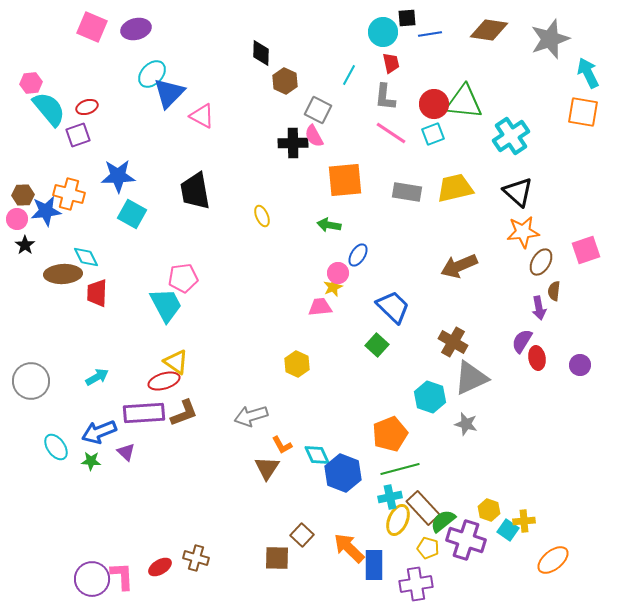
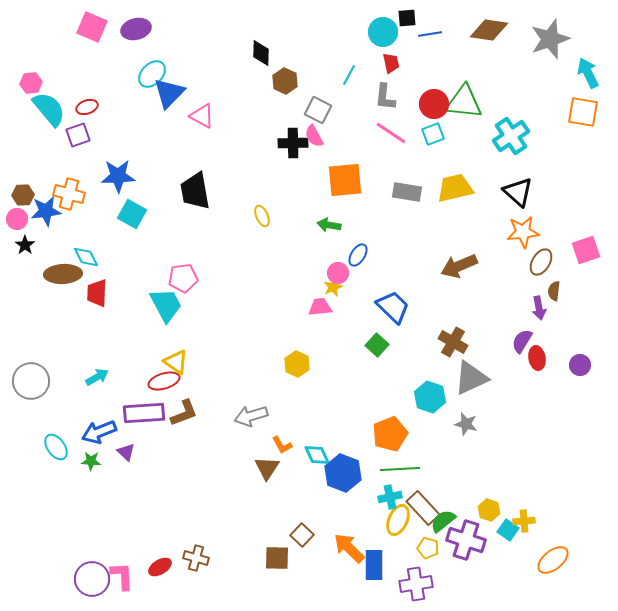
green line at (400, 469): rotated 12 degrees clockwise
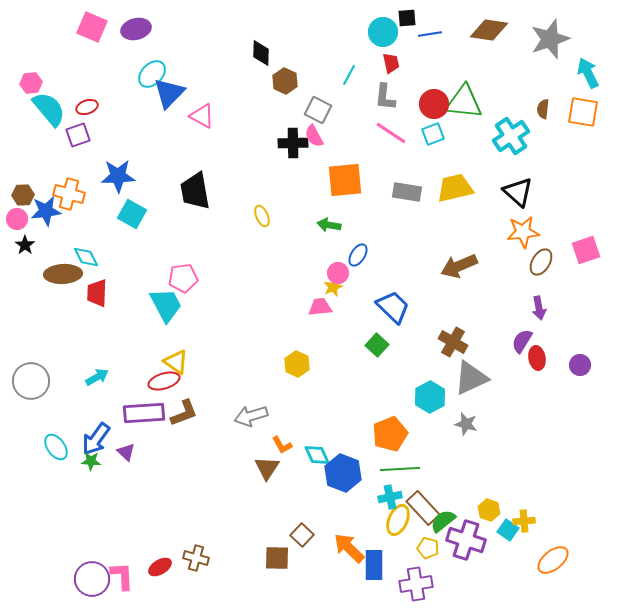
brown semicircle at (554, 291): moved 11 px left, 182 px up
cyan hexagon at (430, 397): rotated 12 degrees clockwise
blue arrow at (99, 432): moved 3 px left, 7 px down; rotated 32 degrees counterclockwise
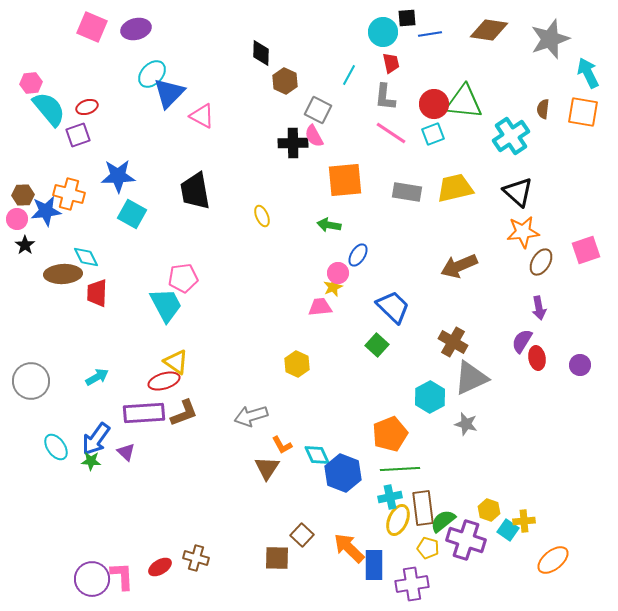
brown rectangle at (423, 508): rotated 36 degrees clockwise
purple cross at (416, 584): moved 4 px left
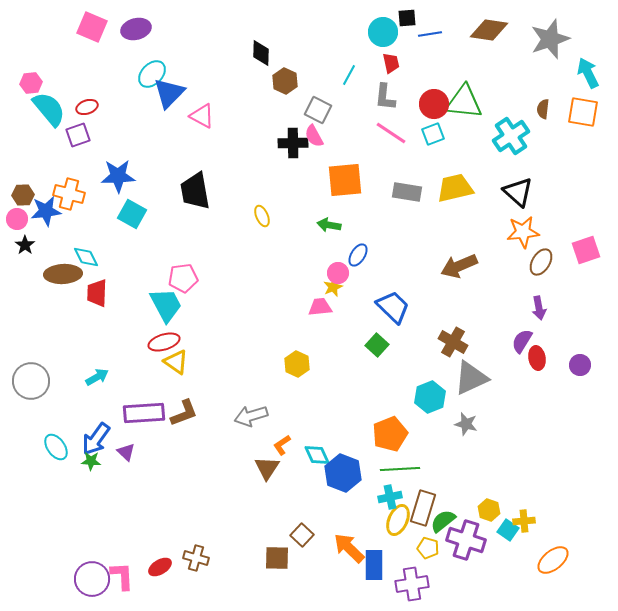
red ellipse at (164, 381): moved 39 px up
cyan hexagon at (430, 397): rotated 8 degrees clockwise
orange L-shape at (282, 445): rotated 85 degrees clockwise
brown rectangle at (423, 508): rotated 24 degrees clockwise
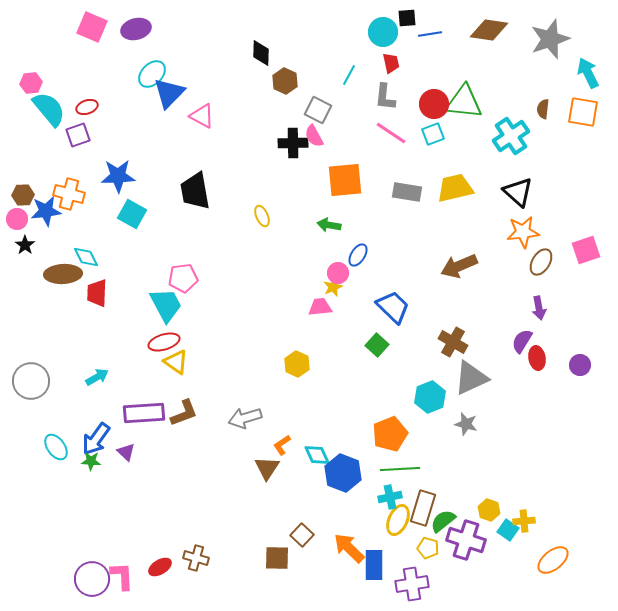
gray arrow at (251, 416): moved 6 px left, 2 px down
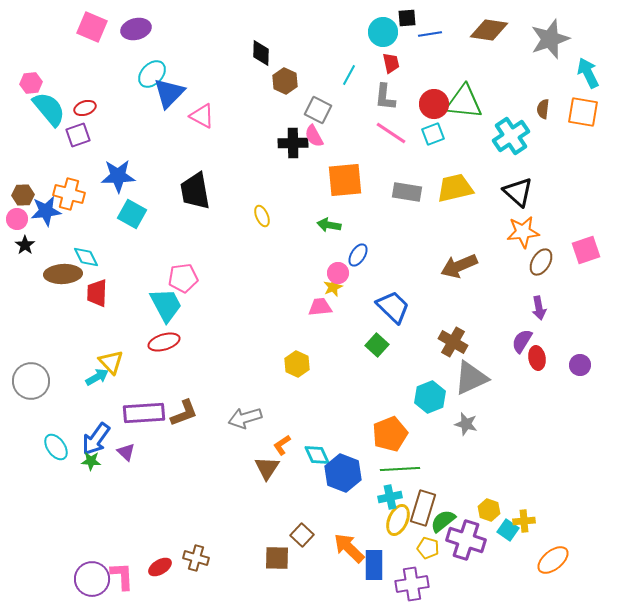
red ellipse at (87, 107): moved 2 px left, 1 px down
yellow triangle at (176, 362): moved 65 px left; rotated 12 degrees clockwise
